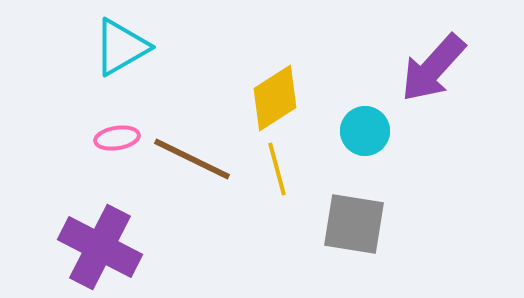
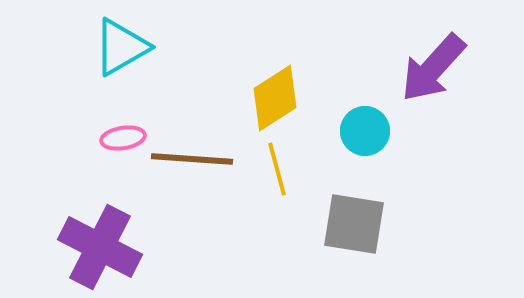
pink ellipse: moved 6 px right
brown line: rotated 22 degrees counterclockwise
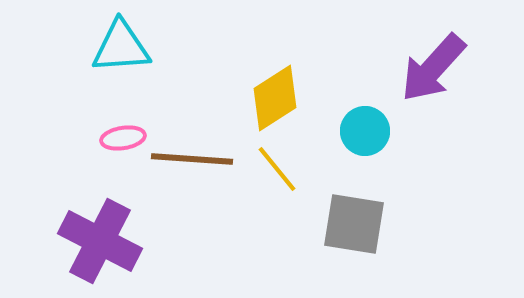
cyan triangle: rotated 26 degrees clockwise
yellow line: rotated 24 degrees counterclockwise
purple cross: moved 6 px up
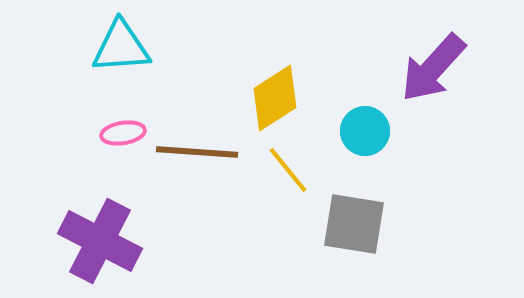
pink ellipse: moved 5 px up
brown line: moved 5 px right, 7 px up
yellow line: moved 11 px right, 1 px down
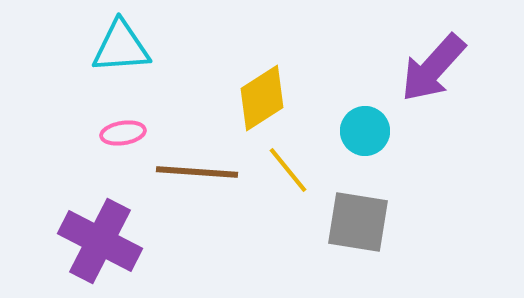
yellow diamond: moved 13 px left
brown line: moved 20 px down
gray square: moved 4 px right, 2 px up
